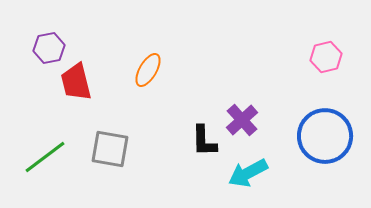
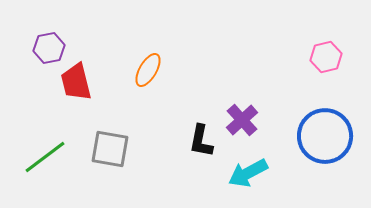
black L-shape: moved 3 px left; rotated 12 degrees clockwise
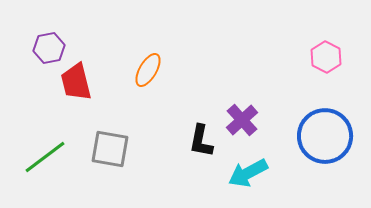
pink hexagon: rotated 20 degrees counterclockwise
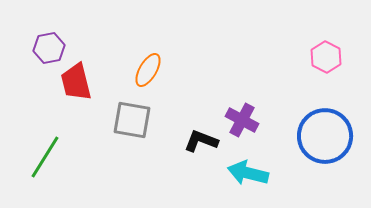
purple cross: rotated 20 degrees counterclockwise
black L-shape: rotated 100 degrees clockwise
gray square: moved 22 px right, 29 px up
green line: rotated 21 degrees counterclockwise
cyan arrow: rotated 42 degrees clockwise
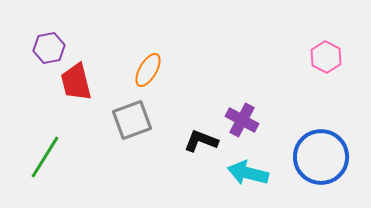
gray square: rotated 30 degrees counterclockwise
blue circle: moved 4 px left, 21 px down
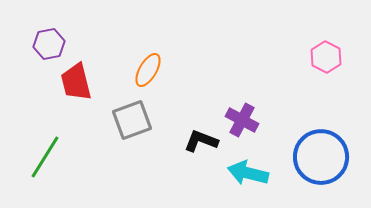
purple hexagon: moved 4 px up
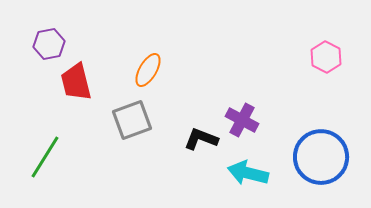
black L-shape: moved 2 px up
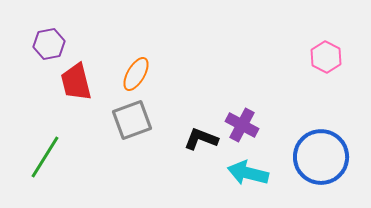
orange ellipse: moved 12 px left, 4 px down
purple cross: moved 5 px down
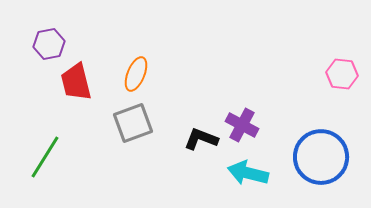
pink hexagon: moved 16 px right, 17 px down; rotated 20 degrees counterclockwise
orange ellipse: rotated 8 degrees counterclockwise
gray square: moved 1 px right, 3 px down
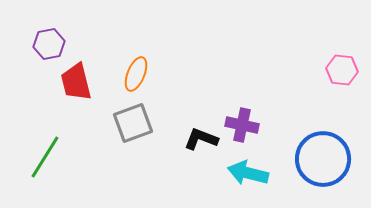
pink hexagon: moved 4 px up
purple cross: rotated 16 degrees counterclockwise
blue circle: moved 2 px right, 2 px down
